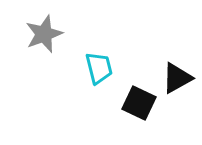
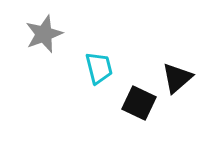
black triangle: rotated 12 degrees counterclockwise
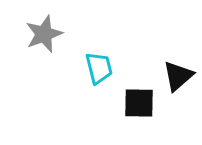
black triangle: moved 1 px right, 2 px up
black square: rotated 24 degrees counterclockwise
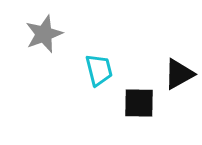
cyan trapezoid: moved 2 px down
black triangle: moved 1 px right, 2 px up; rotated 12 degrees clockwise
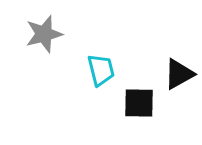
gray star: rotated 6 degrees clockwise
cyan trapezoid: moved 2 px right
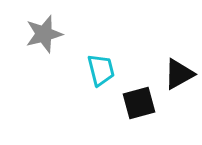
black square: rotated 16 degrees counterclockwise
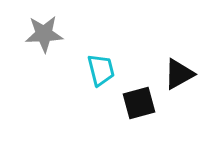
gray star: rotated 12 degrees clockwise
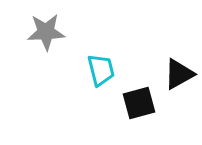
gray star: moved 2 px right, 2 px up
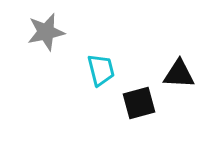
gray star: rotated 9 degrees counterclockwise
black triangle: rotated 32 degrees clockwise
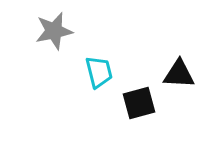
gray star: moved 8 px right, 1 px up
cyan trapezoid: moved 2 px left, 2 px down
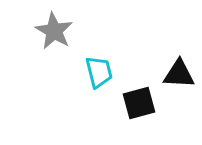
gray star: rotated 30 degrees counterclockwise
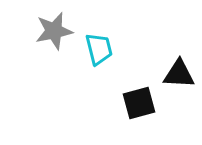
gray star: rotated 30 degrees clockwise
cyan trapezoid: moved 23 px up
